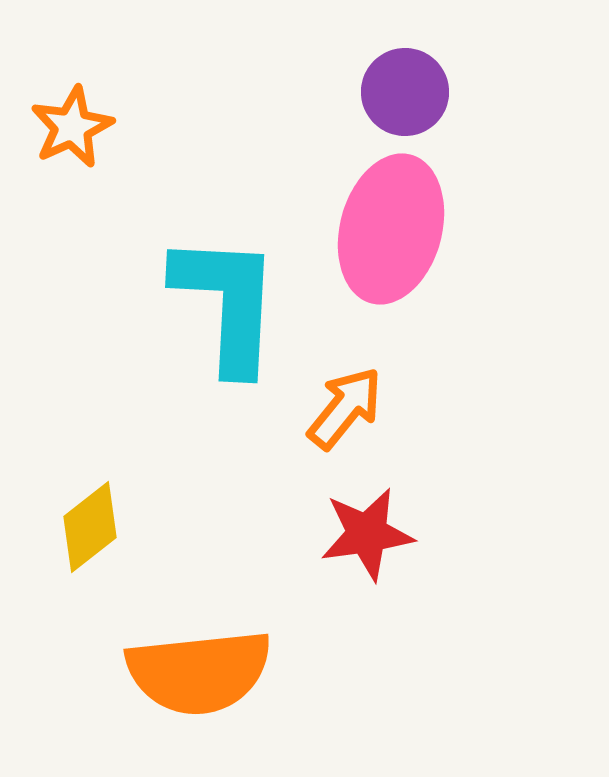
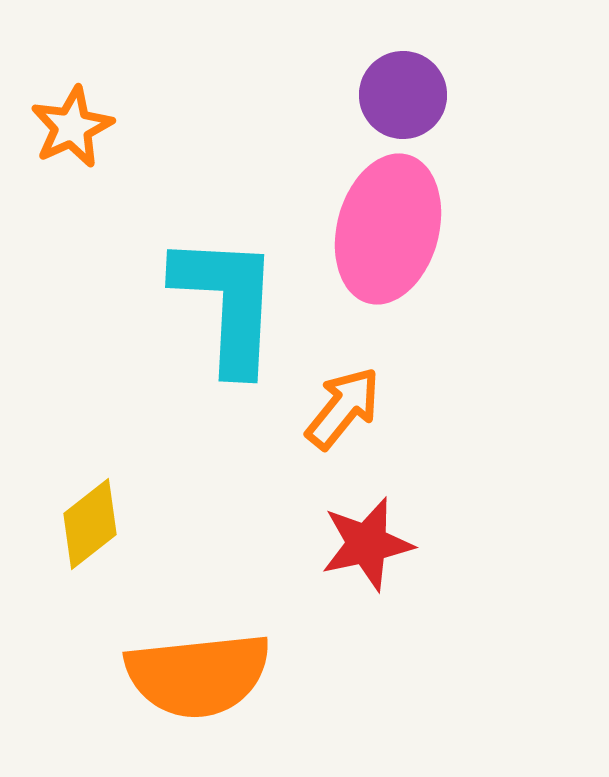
purple circle: moved 2 px left, 3 px down
pink ellipse: moved 3 px left
orange arrow: moved 2 px left
yellow diamond: moved 3 px up
red star: moved 10 px down; rotated 4 degrees counterclockwise
orange semicircle: moved 1 px left, 3 px down
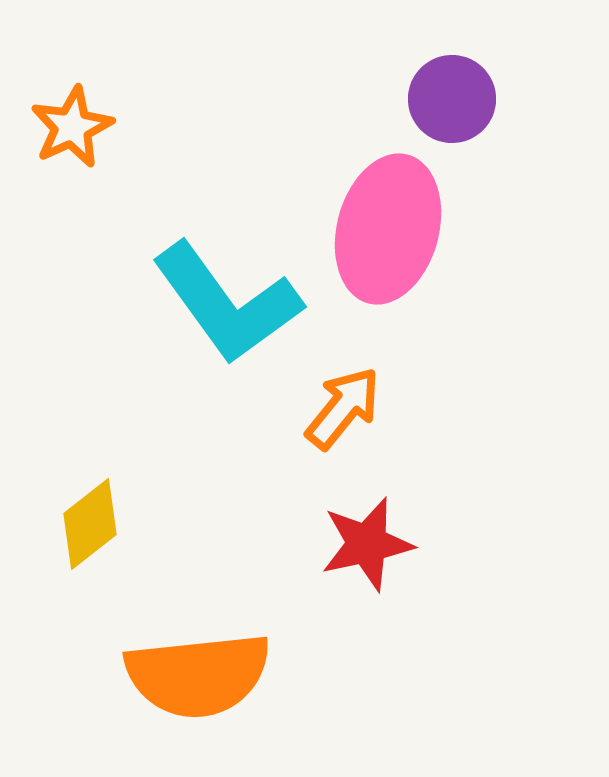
purple circle: moved 49 px right, 4 px down
cyan L-shape: rotated 141 degrees clockwise
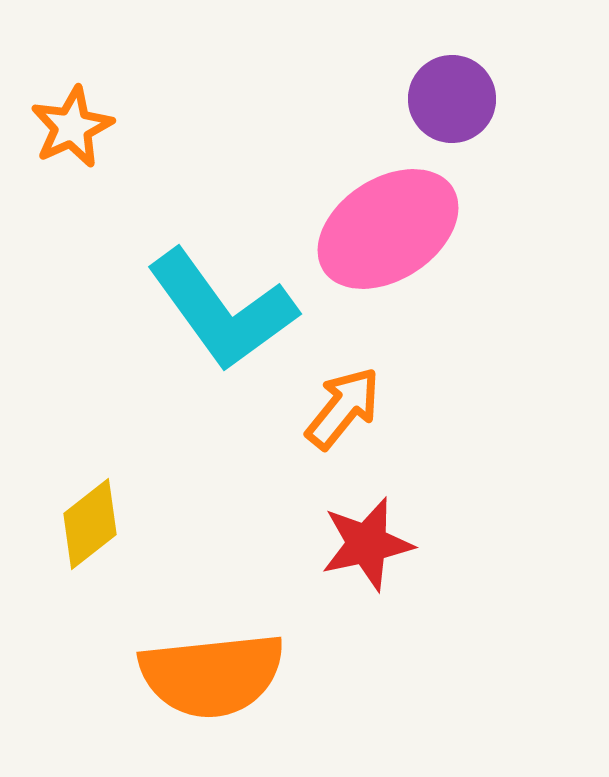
pink ellipse: rotated 42 degrees clockwise
cyan L-shape: moved 5 px left, 7 px down
orange semicircle: moved 14 px right
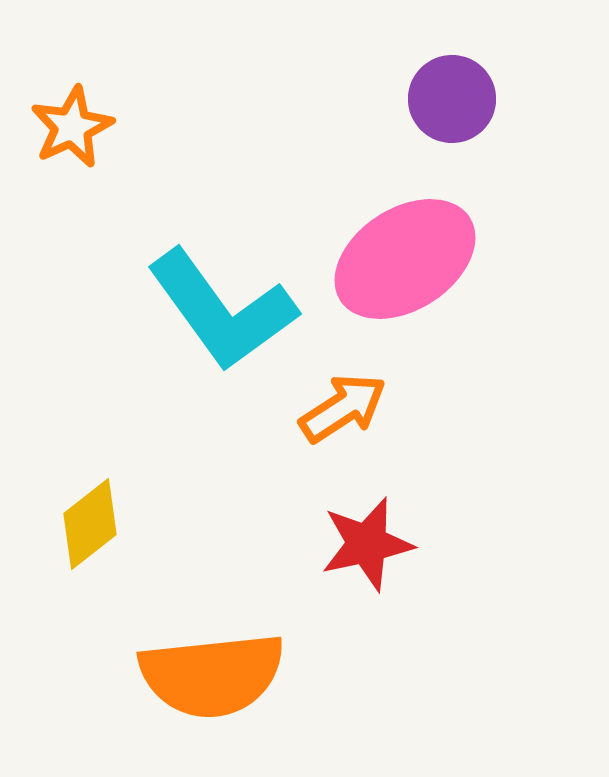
pink ellipse: moved 17 px right, 30 px down
orange arrow: rotated 18 degrees clockwise
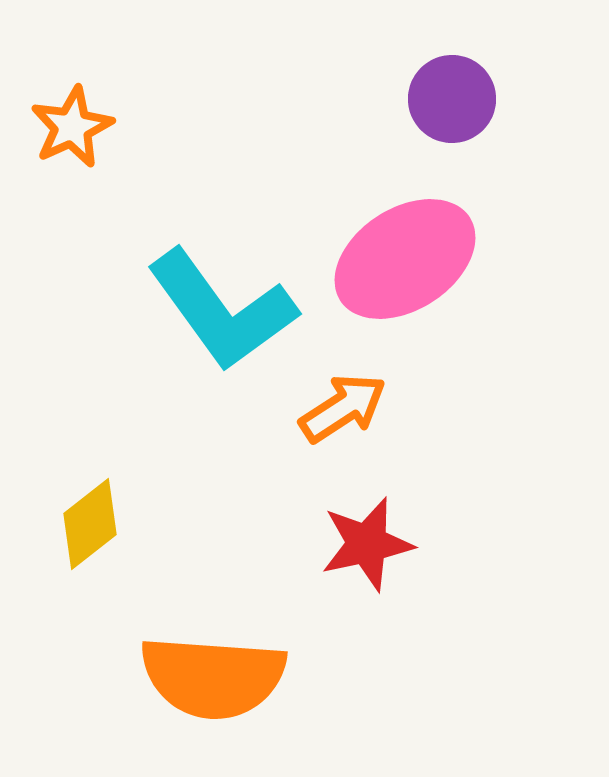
orange semicircle: moved 1 px right, 2 px down; rotated 10 degrees clockwise
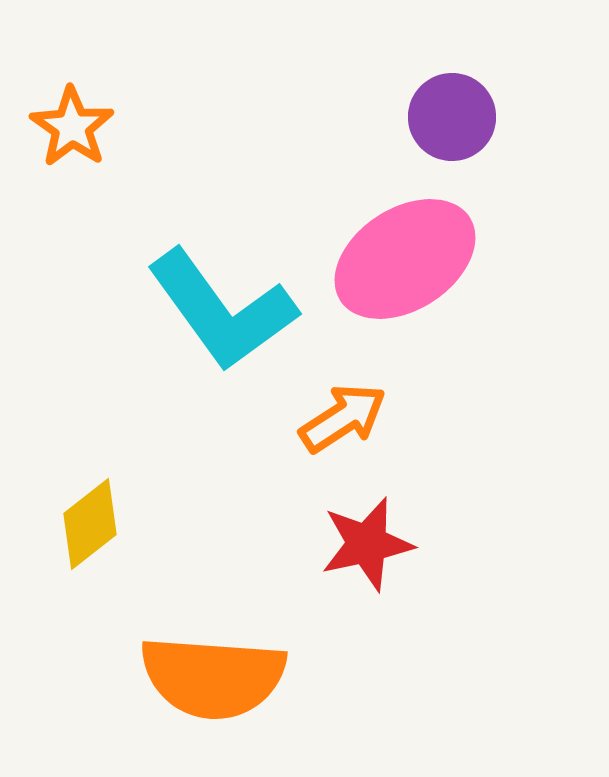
purple circle: moved 18 px down
orange star: rotated 12 degrees counterclockwise
orange arrow: moved 10 px down
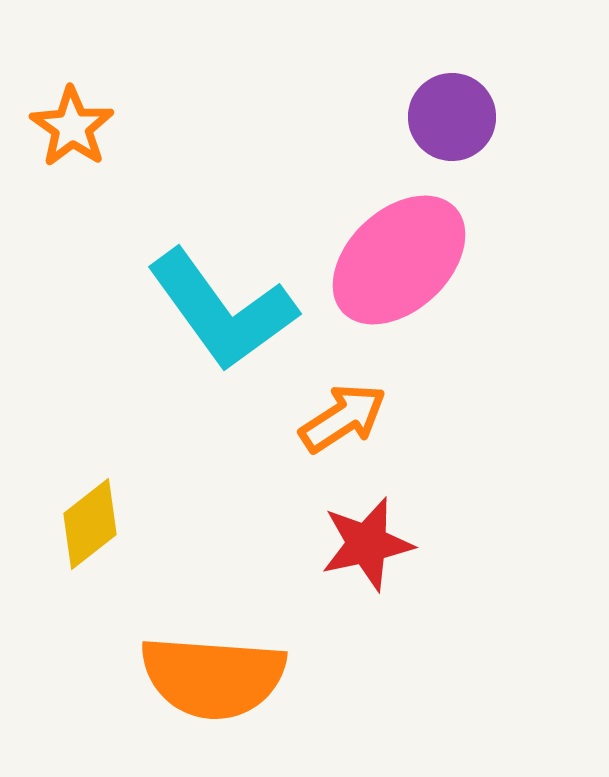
pink ellipse: moved 6 px left, 1 px down; rotated 10 degrees counterclockwise
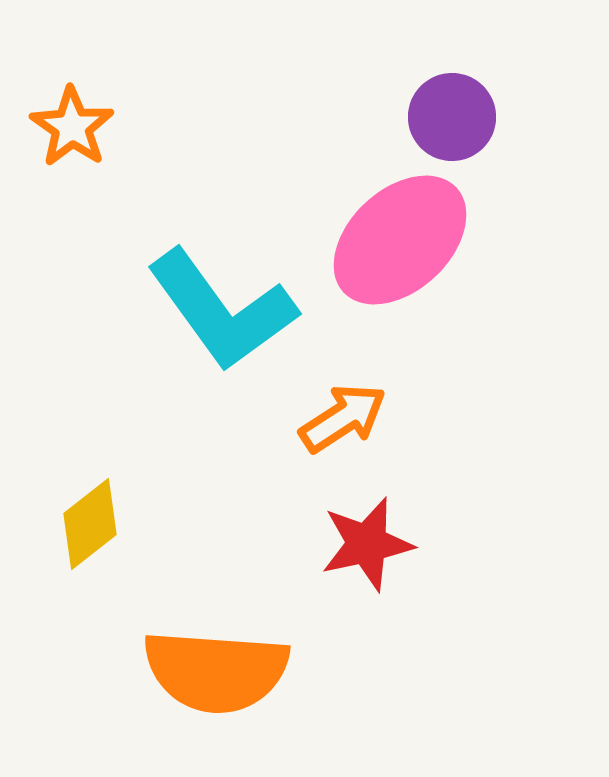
pink ellipse: moved 1 px right, 20 px up
orange semicircle: moved 3 px right, 6 px up
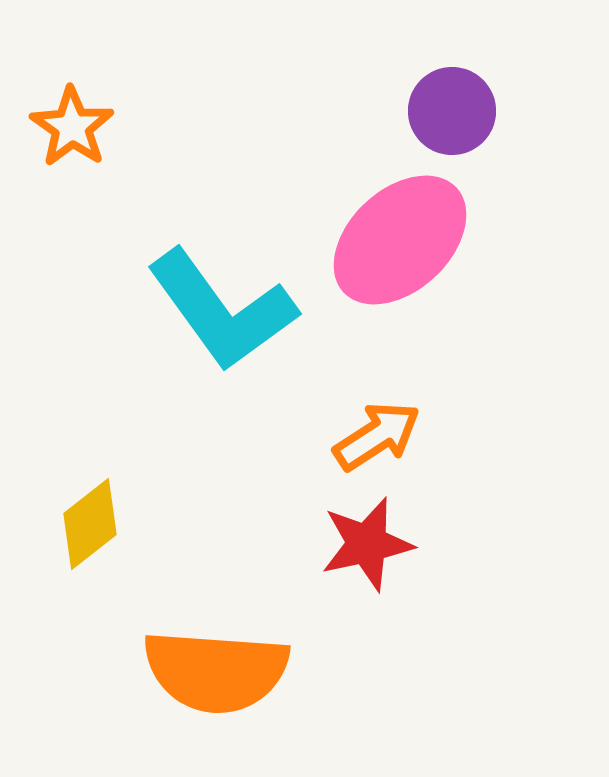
purple circle: moved 6 px up
orange arrow: moved 34 px right, 18 px down
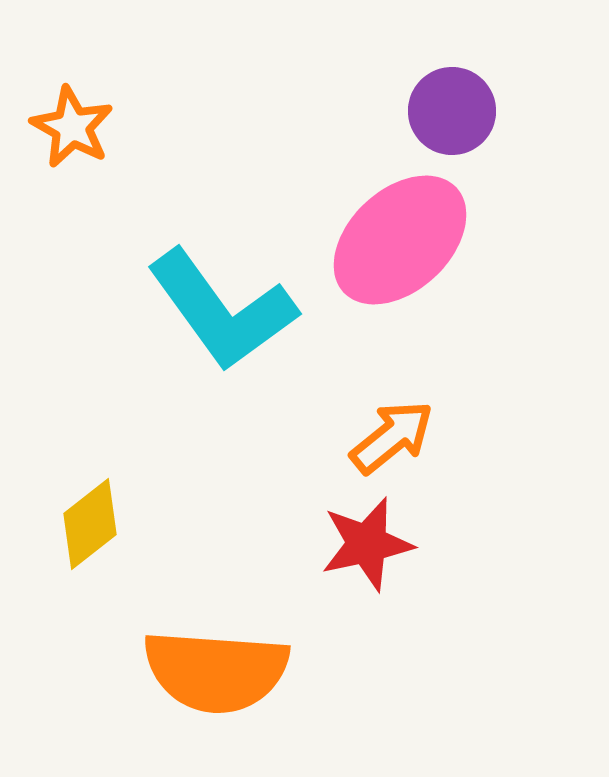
orange star: rotated 6 degrees counterclockwise
orange arrow: moved 15 px right, 1 px down; rotated 6 degrees counterclockwise
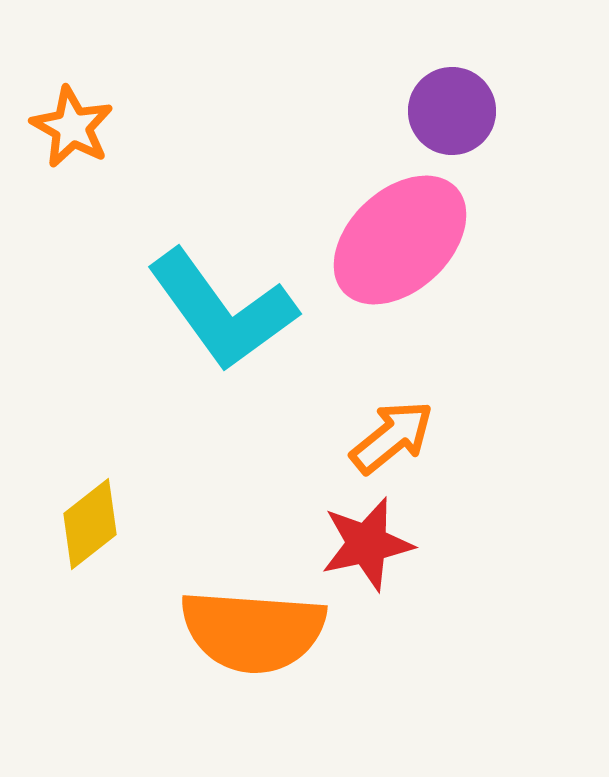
orange semicircle: moved 37 px right, 40 px up
